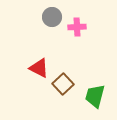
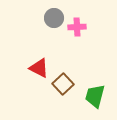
gray circle: moved 2 px right, 1 px down
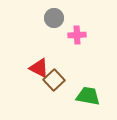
pink cross: moved 8 px down
brown square: moved 9 px left, 4 px up
green trapezoid: moved 7 px left; rotated 85 degrees clockwise
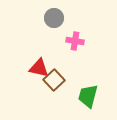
pink cross: moved 2 px left, 6 px down; rotated 12 degrees clockwise
red triangle: rotated 15 degrees counterclockwise
green trapezoid: rotated 85 degrees counterclockwise
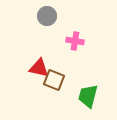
gray circle: moved 7 px left, 2 px up
brown square: rotated 25 degrees counterclockwise
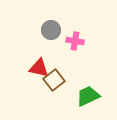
gray circle: moved 4 px right, 14 px down
brown square: rotated 30 degrees clockwise
green trapezoid: rotated 50 degrees clockwise
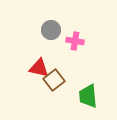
green trapezoid: rotated 70 degrees counterclockwise
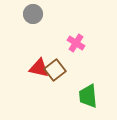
gray circle: moved 18 px left, 16 px up
pink cross: moved 1 px right, 2 px down; rotated 24 degrees clockwise
brown square: moved 1 px right, 10 px up
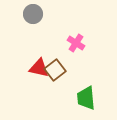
green trapezoid: moved 2 px left, 2 px down
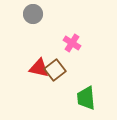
pink cross: moved 4 px left
